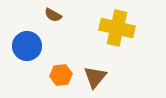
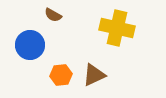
blue circle: moved 3 px right, 1 px up
brown triangle: moved 1 px left, 2 px up; rotated 25 degrees clockwise
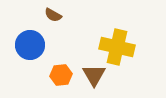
yellow cross: moved 19 px down
brown triangle: rotated 35 degrees counterclockwise
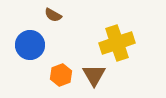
yellow cross: moved 4 px up; rotated 32 degrees counterclockwise
orange hexagon: rotated 15 degrees counterclockwise
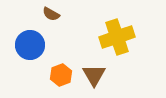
brown semicircle: moved 2 px left, 1 px up
yellow cross: moved 6 px up
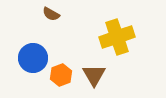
blue circle: moved 3 px right, 13 px down
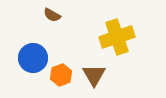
brown semicircle: moved 1 px right, 1 px down
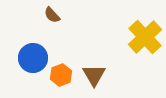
brown semicircle: rotated 18 degrees clockwise
yellow cross: moved 28 px right; rotated 24 degrees counterclockwise
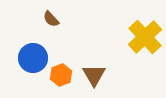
brown semicircle: moved 1 px left, 4 px down
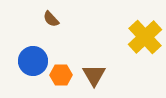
blue circle: moved 3 px down
orange hexagon: rotated 20 degrees clockwise
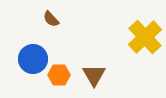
blue circle: moved 2 px up
orange hexagon: moved 2 px left
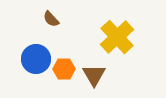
yellow cross: moved 28 px left
blue circle: moved 3 px right
orange hexagon: moved 5 px right, 6 px up
